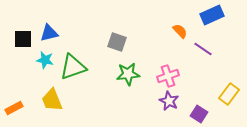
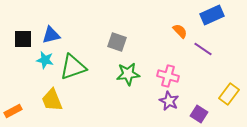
blue triangle: moved 2 px right, 2 px down
pink cross: rotated 35 degrees clockwise
orange rectangle: moved 1 px left, 3 px down
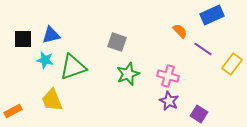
green star: rotated 15 degrees counterclockwise
yellow rectangle: moved 3 px right, 30 px up
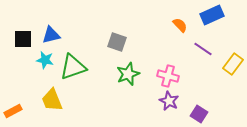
orange semicircle: moved 6 px up
yellow rectangle: moved 1 px right
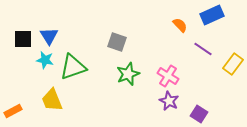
blue triangle: moved 2 px left, 1 px down; rotated 48 degrees counterclockwise
pink cross: rotated 15 degrees clockwise
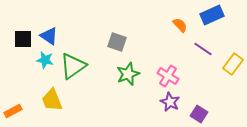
blue triangle: rotated 24 degrees counterclockwise
green triangle: moved 1 px up; rotated 16 degrees counterclockwise
purple star: moved 1 px right, 1 px down
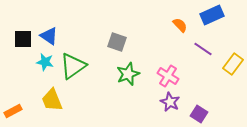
cyan star: moved 2 px down
